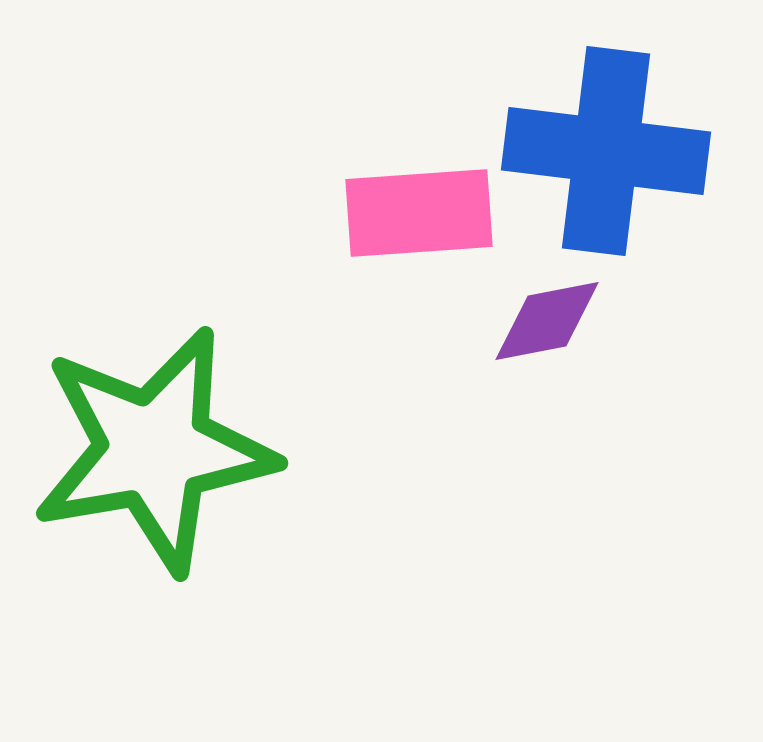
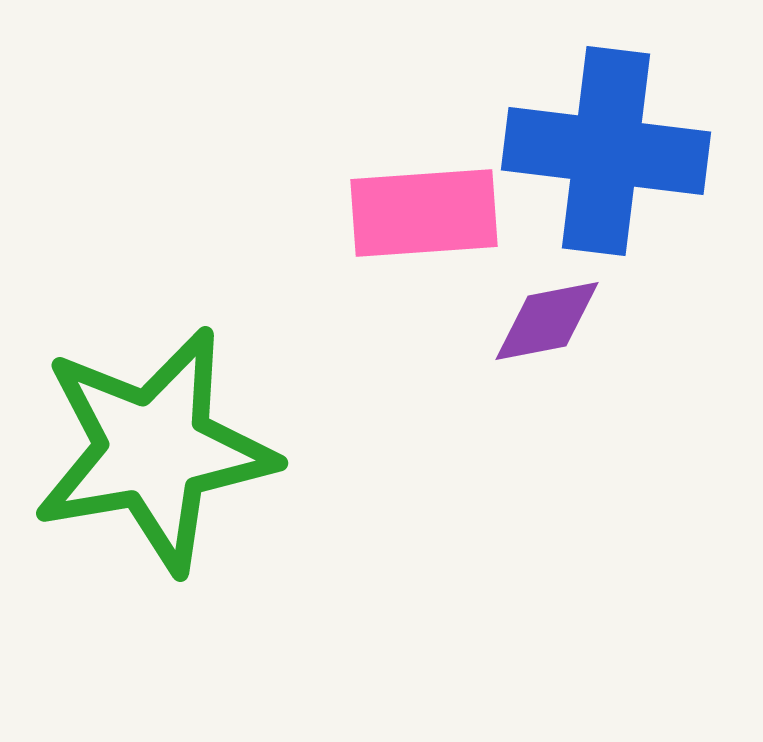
pink rectangle: moved 5 px right
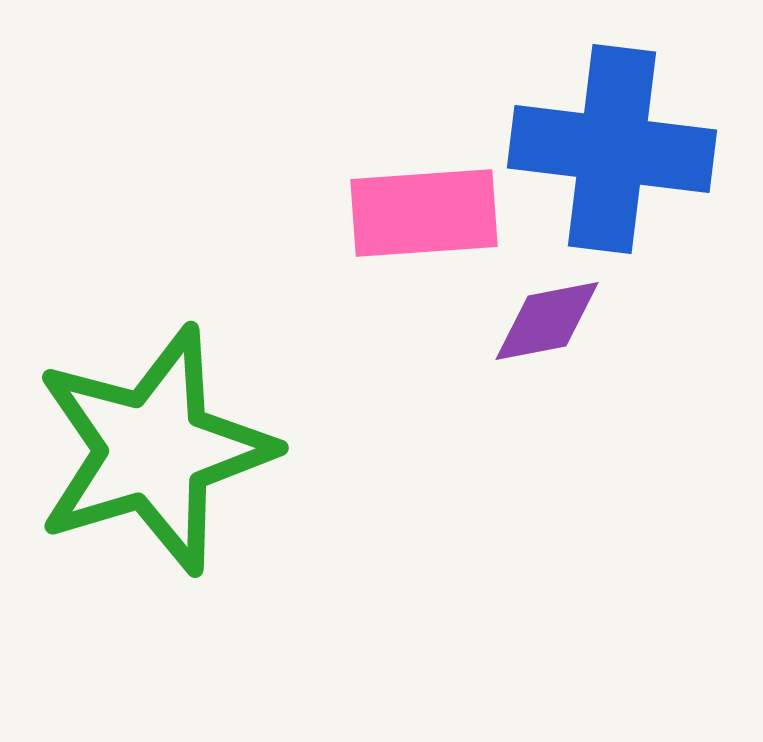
blue cross: moved 6 px right, 2 px up
green star: rotated 7 degrees counterclockwise
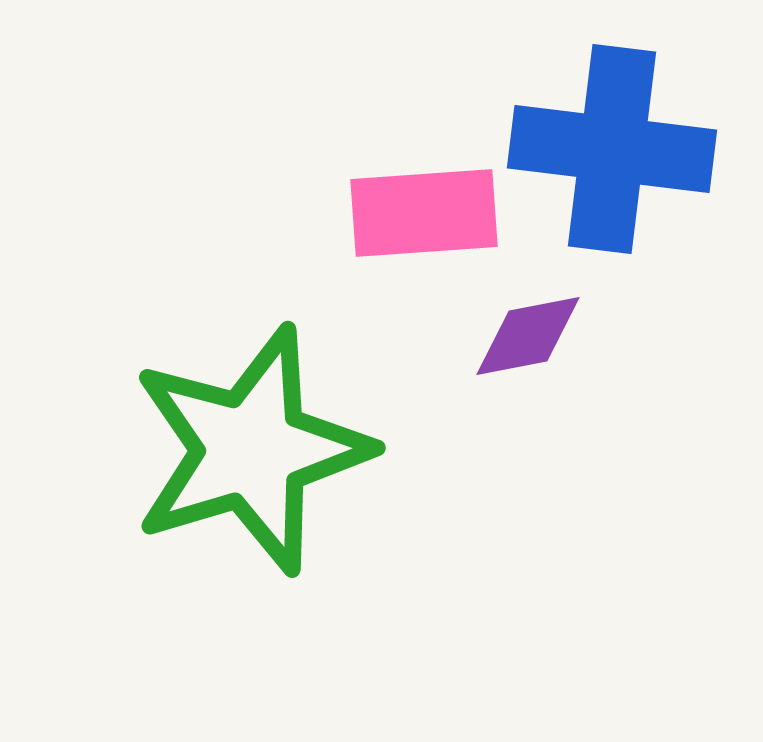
purple diamond: moved 19 px left, 15 px down
green star: moved 97 px right
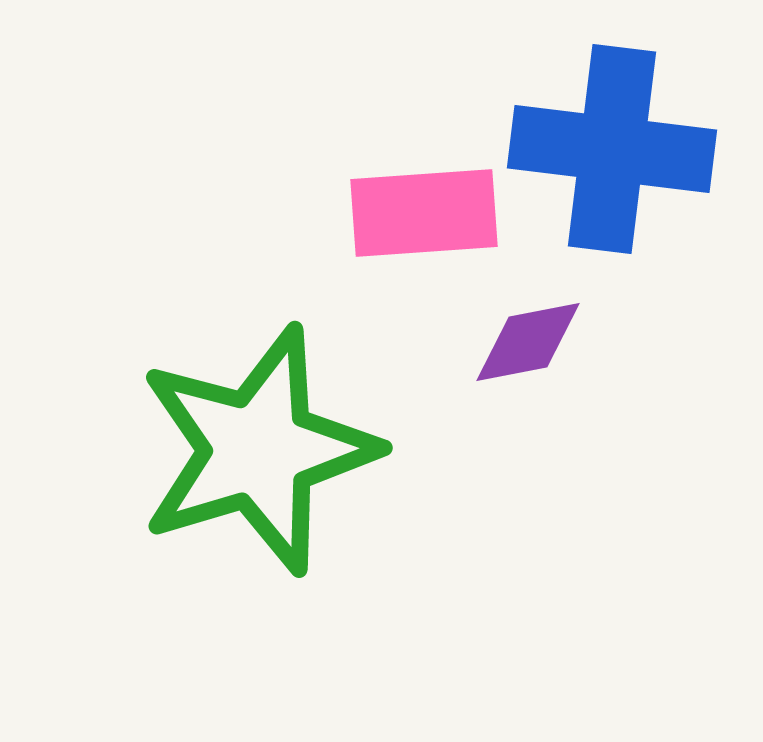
purple diamond: moved 6 px down
green star: moved 7 px right
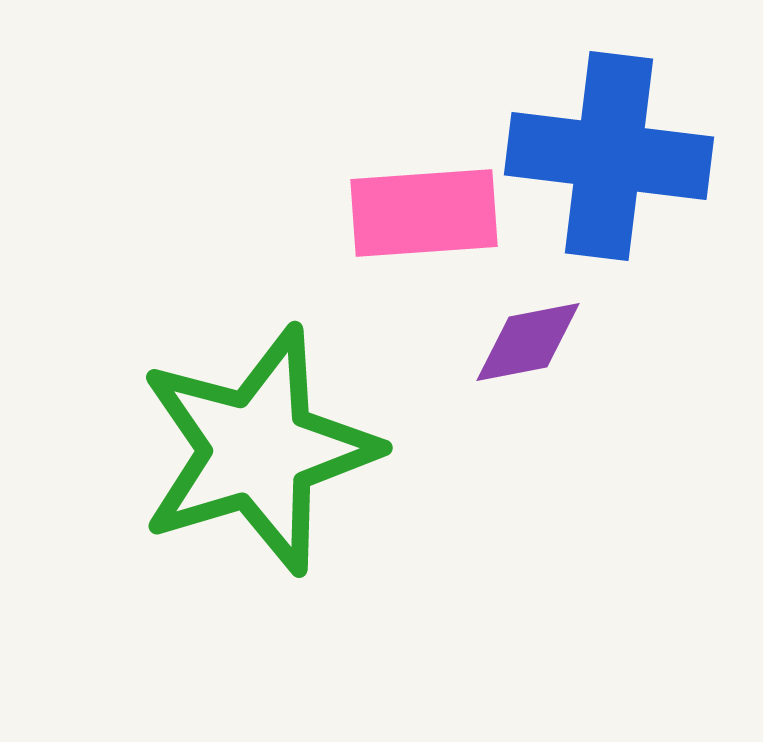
blue cross: moved 3 px left, 7 px down
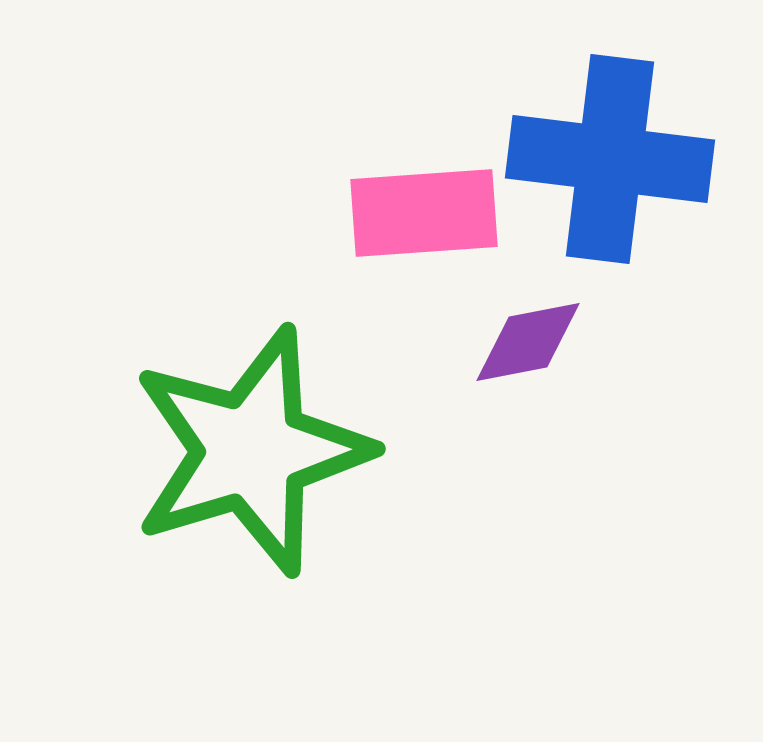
blue cross: moved 1 px right, 3 px down
green star: moved 7 px left, 1 px down
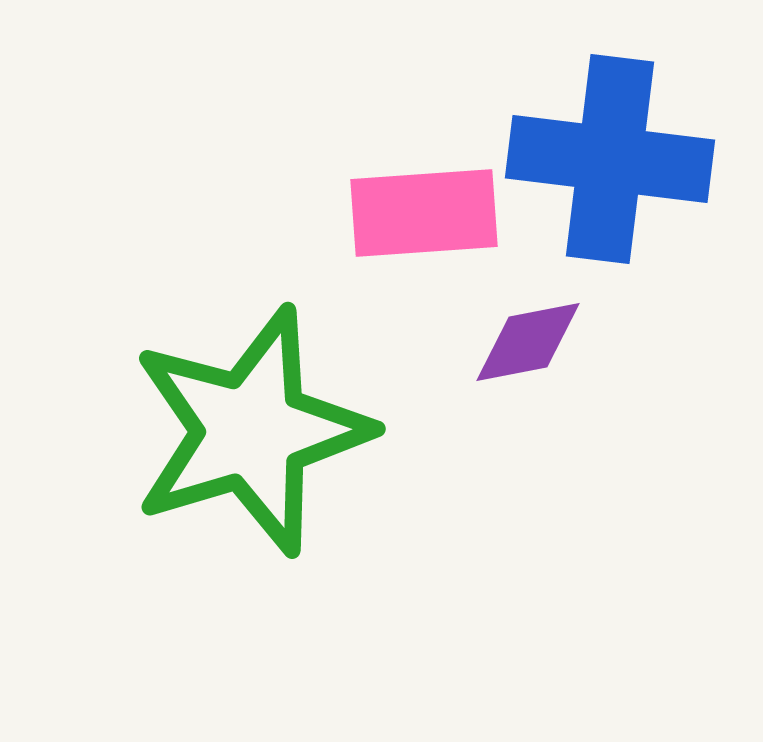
green star: moved 20 px up
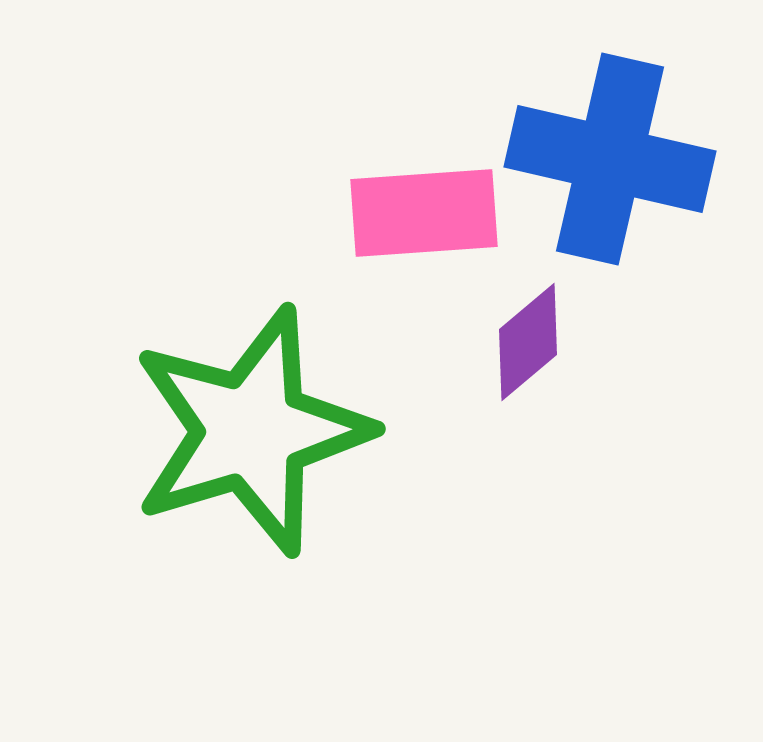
blue cross: rotated 6 degrees clockwise
purple diamond: rotated 29 degrees counterclockwise
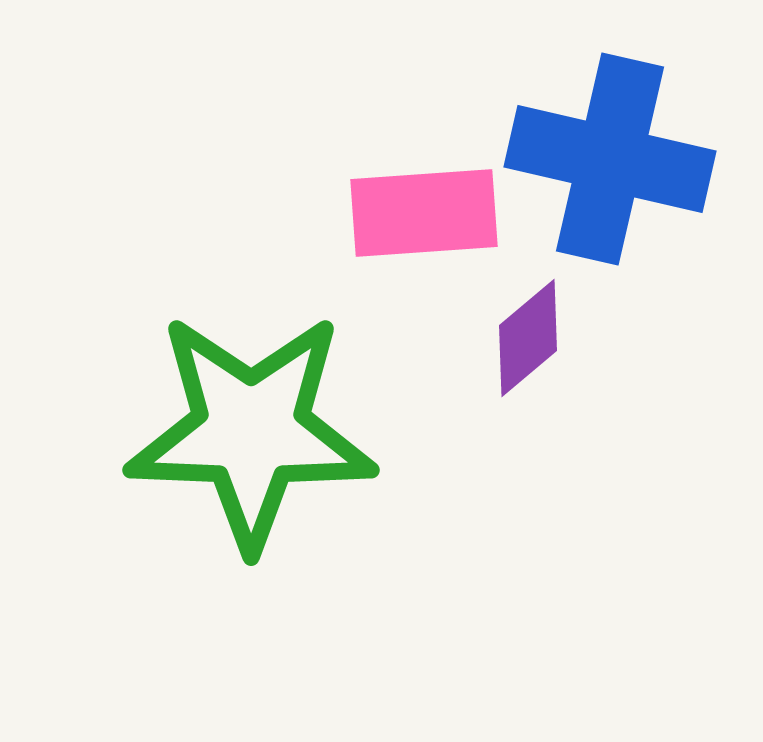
purple diamond: moved 4 px up
green star: rotated 19 degrees clockwise
